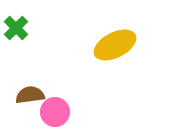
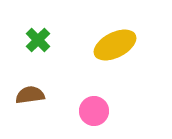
green cross: moved 22 px right, 12 px down
pink circle: moved 39 px right, 1 px up
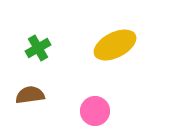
green cross: moved 8 px down; rotated 15 degrees clockwise
pink circle: moved 1 px right
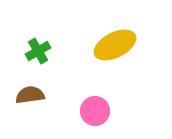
green cross: moved 3 px down
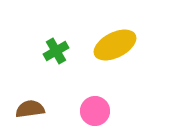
green cross: moved 18 px right
brown semicircle: moved 14 px down
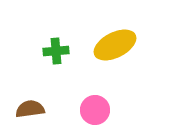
green cross: rotated 25 degrees clockwise
pink circle: moved 1 px up
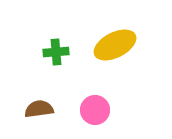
green cross: moved 1 px down
brown semicircle: moved 9 px right
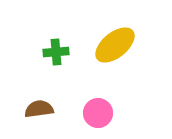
yellow ellipse: rotated 12 degrees counterclockwise
pink circle: moved 3 px right, 3 px down
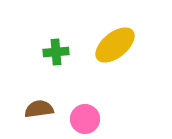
pink circle: moved 13 px left, 6 px down
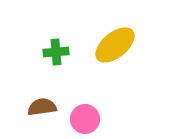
brown semicircle: moved 3 px right, 2 px up
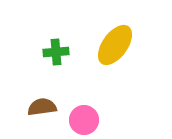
yellow ellipse: rotated 15 degrees counterclockwise
pink circle: moved 1 px left, 1 px down
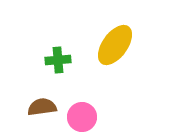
green cross: moved 2 px right, 8 px down
pink circle: moved 2 px left, 3 px up
